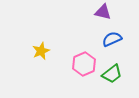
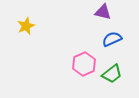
yellow star: moved 15 px left, 25 px up
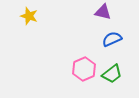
yellow star: moved 3 px right, 10 px up; rotated 30 degrees counterclockwise
pink hexagon: moved 5 px down
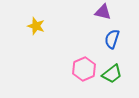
yellow star: moved 7 px right, 10 px down
blue semicircle: rotated 48 degrees counterclockwise
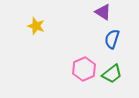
purple triangle: rotated 18 degrees clockwise
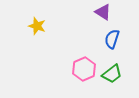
yellow star: moved 1 px right
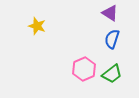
purple triangle: moved 7 px right, 1 px down
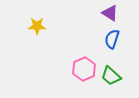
yellow star: rotated 18 degrees counterclockwise
green trapezoid: moved 1 px left, 2 px down; rotated 80 degrees clockwise
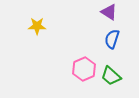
purple triangle: moved 1 px left, 1 px up
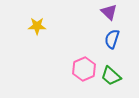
purple triangle: rotated 12 degrees clockwise
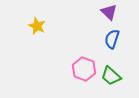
yellow star: rotated 24 degrees clockwise
pink hexagon: rotated 15 degrees counterclockwise
